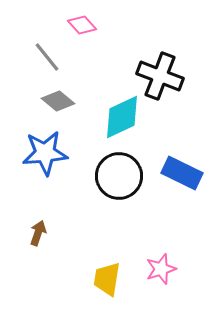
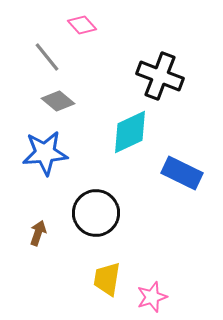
cyan diamond: moved 8 px right, 15 px down
black circle: moved 23 px left, 37 px down
pink star: moved 9 px left, 28 px down
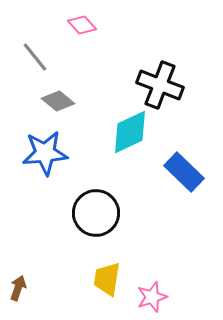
gray line: moved 12 px left
black cross: moved 9 px down
blue rectangle: moved 2 px right, 1 px up; rotated 18 degrees clockwise
brown arrow: moved 20 px left, 55 px down
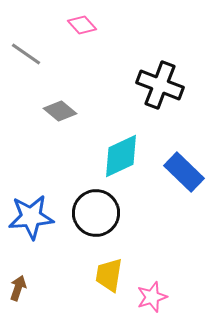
gray line: moved 9 px left, 3 px up; rotated 16 degrees counterclockwise
gray diamond: moved 2 px right, 10 px down
cyan diamond: moved 9 px left, 24 px down
blue star: moved 14 px left, 64 px down
yellow trapezoid: moved 2 px right, 4 px up
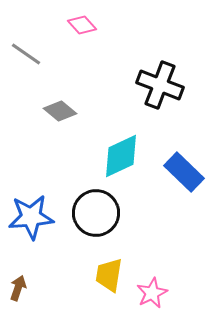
pink star: moved 4 px up; rotated 8 degrees counterclockwise
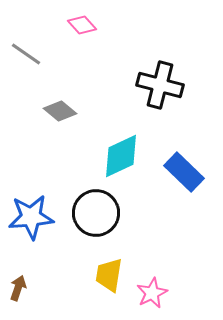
black cross: rotated 6 degrees counterclockwise
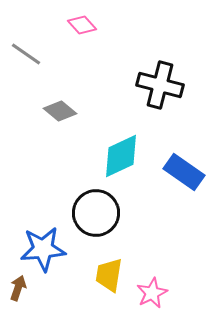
blue rectangle: rotated 9 degrees counterclockwise
blue star: moved 12 px right, 32 px down
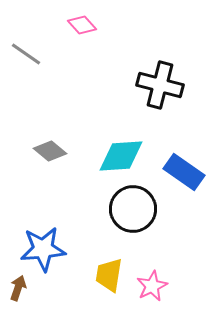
gray diamond: moved 10 px left, 40 px down
cyan diamond: rotated 21 degrees clockwise
black circle: moved 37 px right, 4 px up
pink star: moved 7 px up
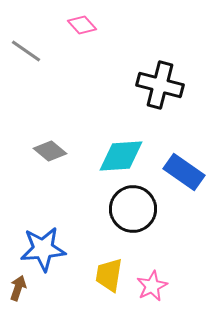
gray line: moved 3 px up
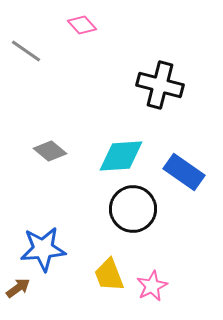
yellow trapezoid: rotated 30 degrees counterclockwise
brown arrow: rotated 35 degrees clockwise
